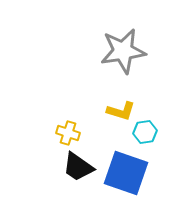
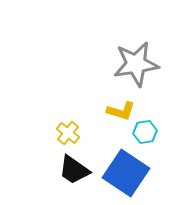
gray star: moved 13 px right, 13 px down
yellow cross: rotated 20 degrees clockwise
black trapezoid: moved 4 px left, 3 px down
blue square: rotated 15 degrees clockwise
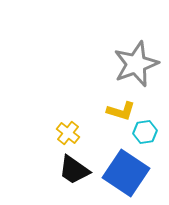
gray star: rotated 12 degrees counterclockwise
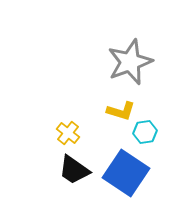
gray star: moved 6 px left, 2 px up
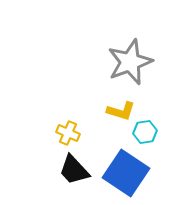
yellow cross: rotated 15 degrees counterclockwise
black trapezoid: rotated 12 degrees clockwise
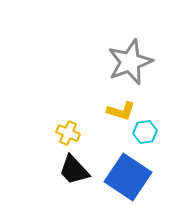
blue square: moved 2 px right, 4 px down
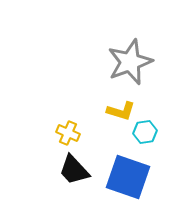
blue square: rotated 15 degrees counterclockwise
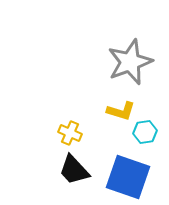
yellow cross: moved 2 px right
